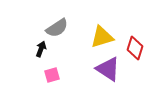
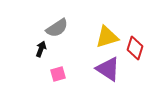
yellow triangle: moved 5 px right
pink square: moved 6 px right, 1 px up
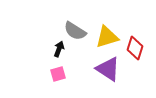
gray semicircle: moved 18 px right, 3 px down; rotated 65 degrees clockwise
black arrow: moved 18 px right
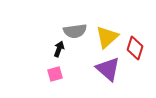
gray semicircle: rotated 40 degrees counterclockwise
yellow triangle: rotated 25 degrees counterclockwise
purple triangle: rotated 8 degrees clockwise
pink square: moved 3 px left
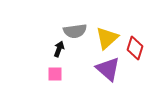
yellow triangle: moved 1 px down
pink square: rotated 14 degrees clockwise
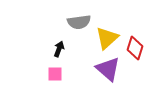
gray semicircle: moved 4 px right, 9 px up
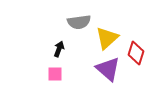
red diamond: moved 1 px right, 5 px down
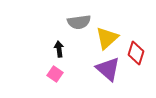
black arrow: rotated 28 degrees counterclockwise
pink square: rotated 35 degrees clockwise
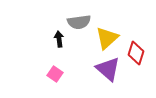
black arrow: moved 10 px up
